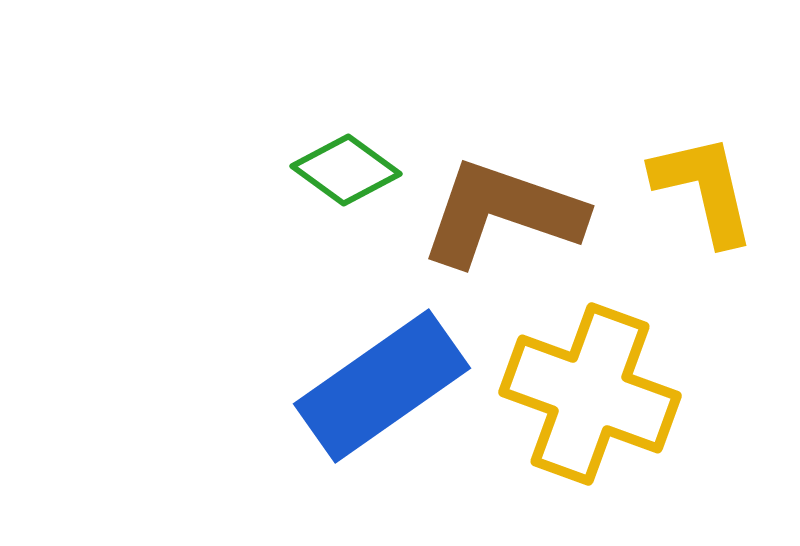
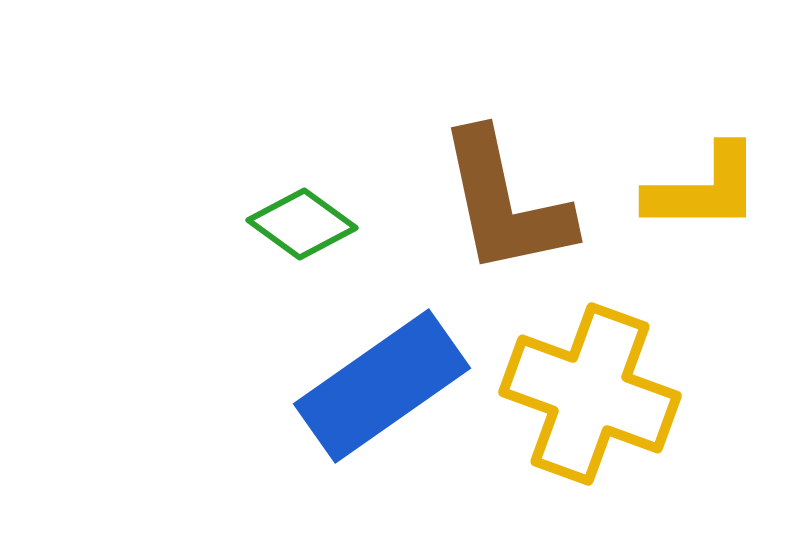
green diamond: moved 44 px left, 54 px down
yellow L-shape: rotated 103 degrees clockwise
brown L-shape: moved 3 px right, 10 px up; rotated 121 degrees counterclockwise
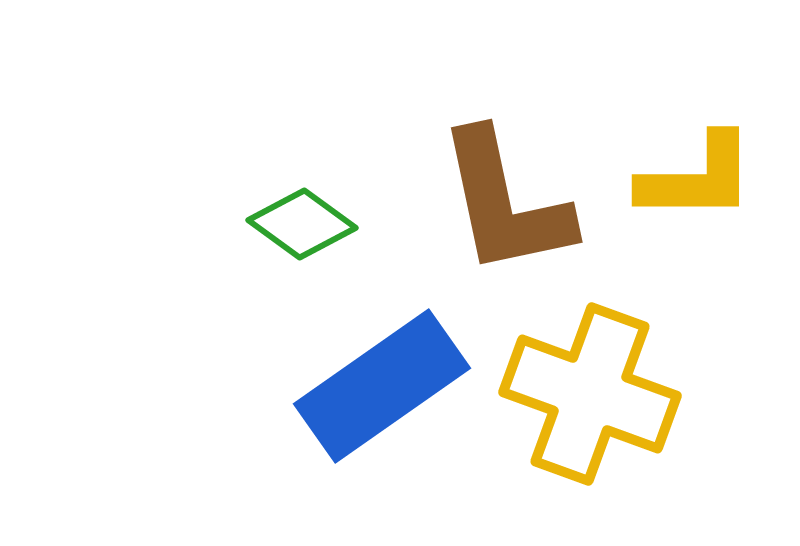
yellow L-shape: moved 7 px left, 11 px up
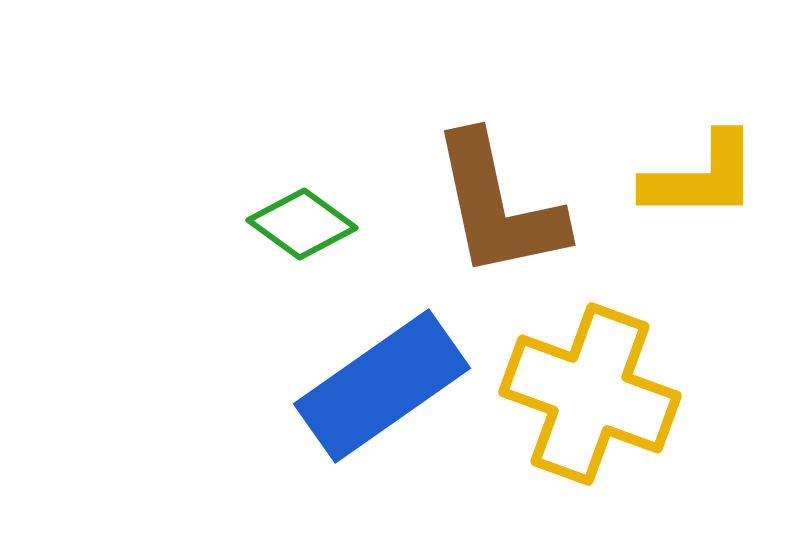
yellow L-shape: moved 4 px right, 1 px up
brown L-shape: moved 7 px left, 3 px down
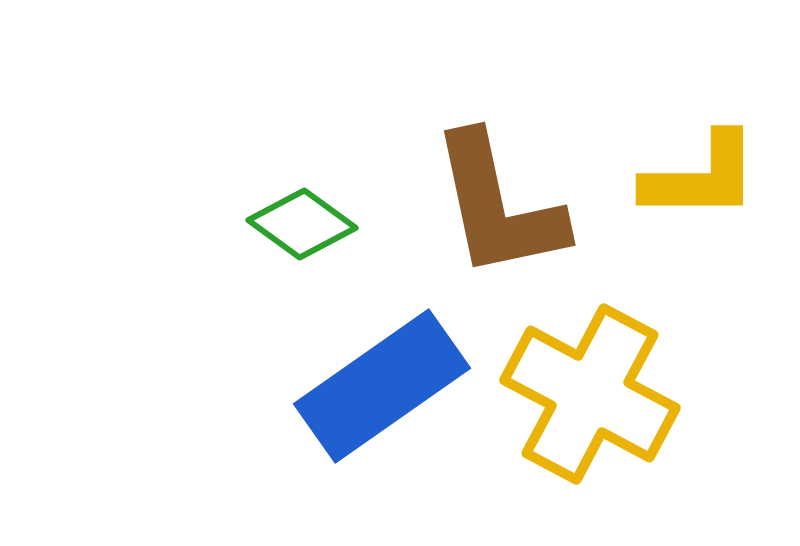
yellow cross: rotated 8 degrees clockwise
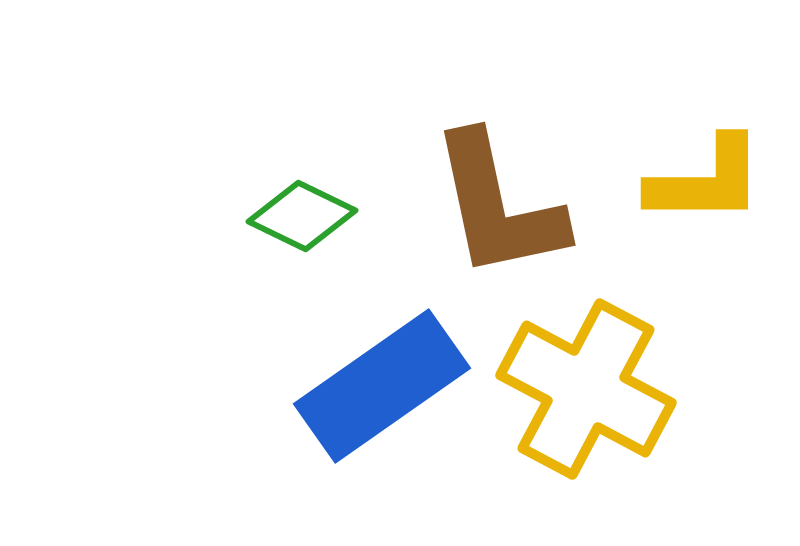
yellow L-shape: moved 5 px right, 4 px down
green diamond: moved 8 px up; rotated 10 degrees counterclockwise
yellow cross: moved 4 px left, 5 px up
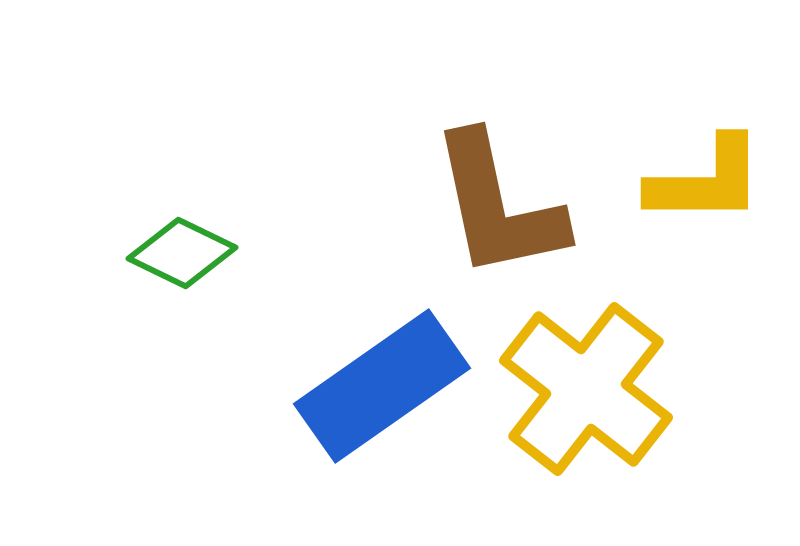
green diamond: moved 120 px left, 37 px down
yellow cross: rotated 10 degrees clockwise
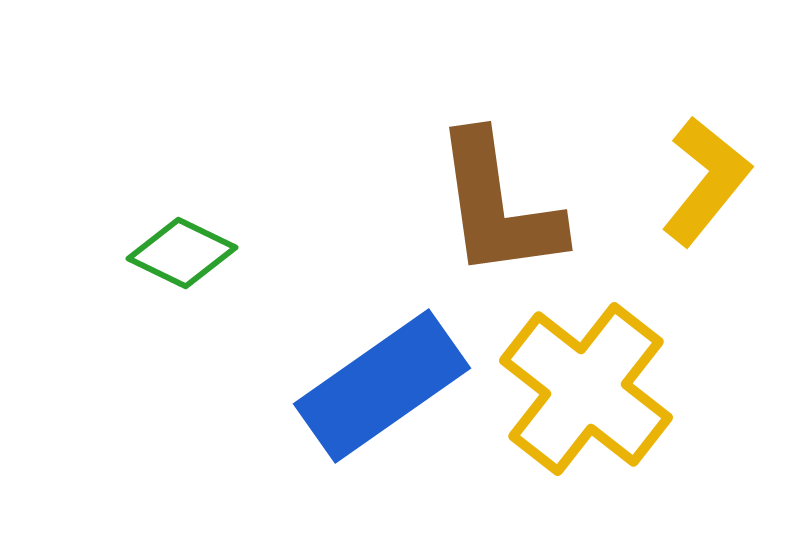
yellow L-shape: rotated 51 degrees counterclockwise
brown L-shape: rotated 4 degrees clockwise
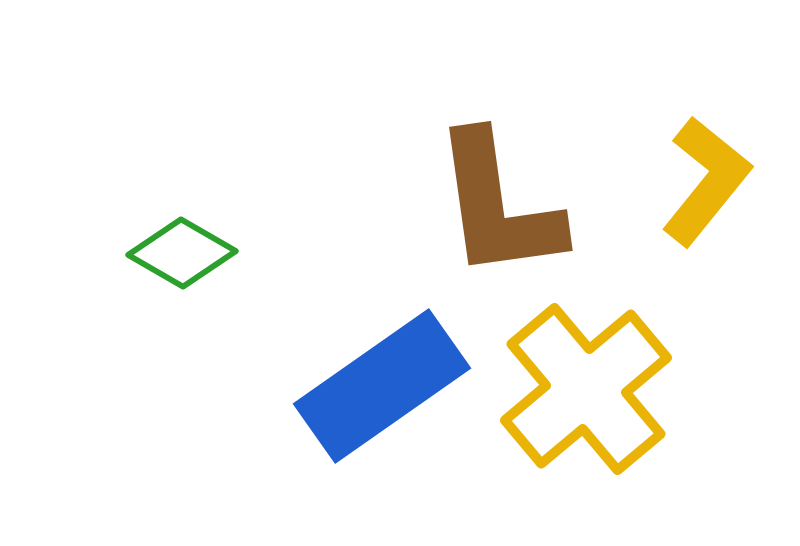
green diamond: rotated 4 degrees clockwise
yellow cross: rotated 12 degrees clockwise
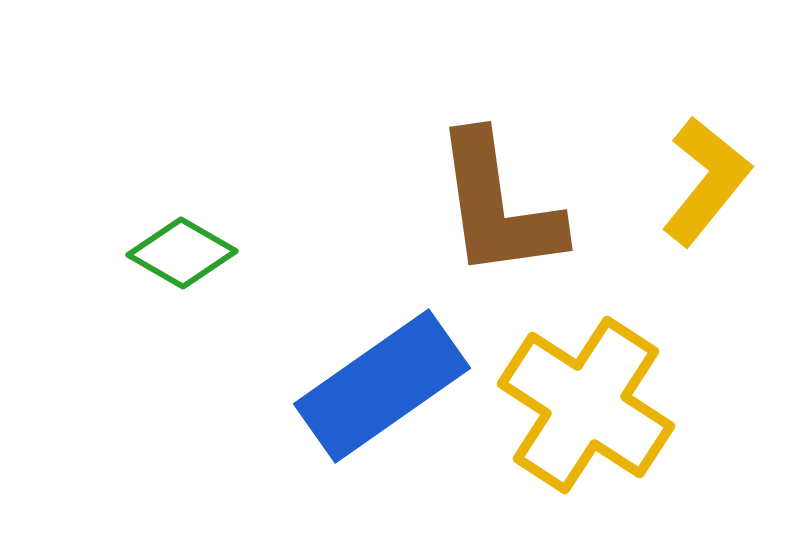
yellow cross: moved 16 px down; rotated 17 degrees counterclockwise
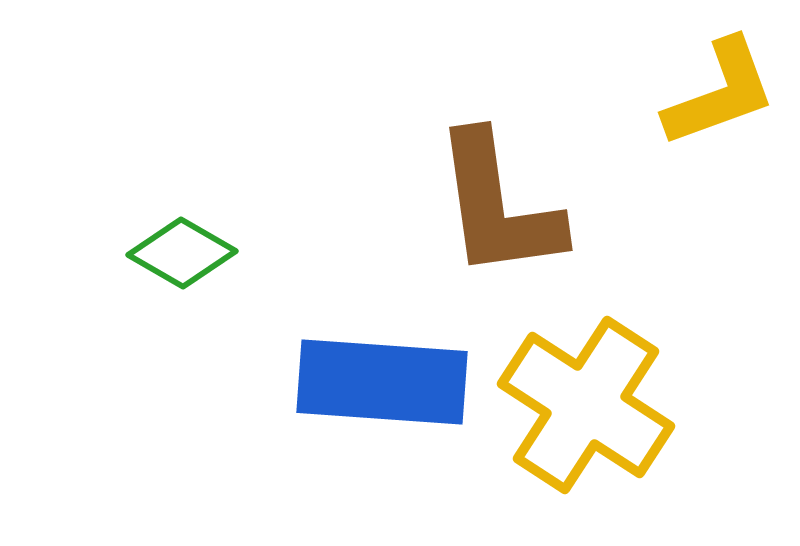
yellow L-shape: moved 14 px right, 88 px up; rotated 31 degrees clockwise
blue rectangle: moved 4 px up; rotated 39 degrees clockwise
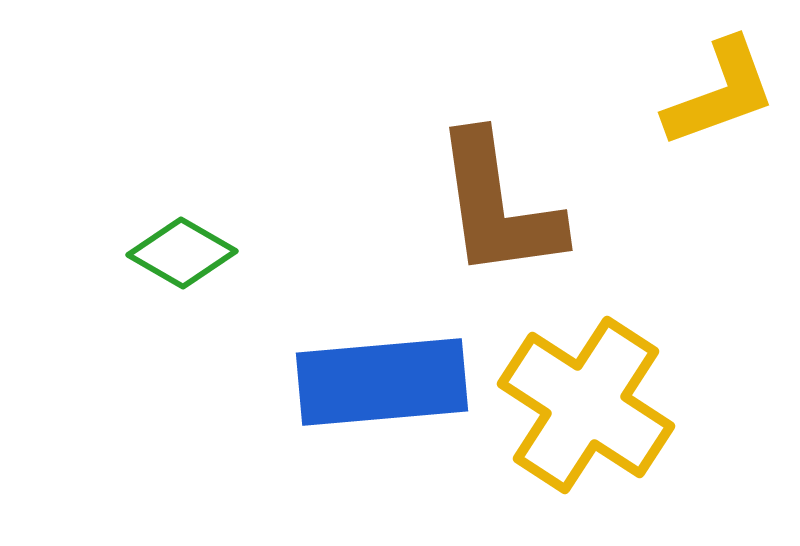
blue rectangle: rotated 9 degrees counterclockwise
